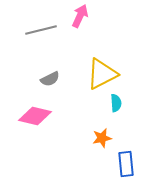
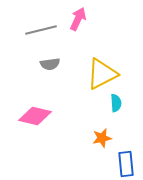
pink arrow: moved 2 px left, 3 px down
gray semicircle: moved 15 px up; rotated 18 degrees clockwise
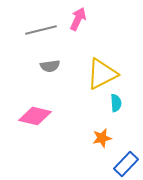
gray semicircle: moved 2 px down
blue rectangle: rotated 50 degrees clockwise
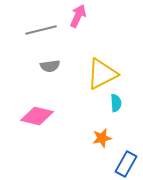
pink arrow: moved 3 px up
pink diamond: moved 2 px right
blue rectangle: rotated 15 degrees counterclockwise
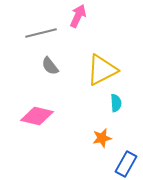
gray line: moved 3 px down
gray semicircle: rotated 60 degrees clockwise
yellow triangle: moved 4 px up
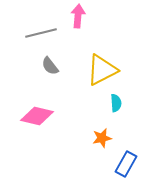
pink arrow: rotated 20 degrees counterclockwise
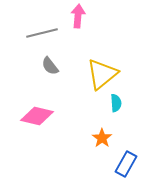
gray line: moved 1 px right
yellow triangle: moved 4 px down; rotated 12 degrees counterclockwise
orange star: rotated 24 degrees counterclockwise
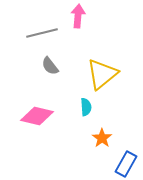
cyan semicircle: moved 30 px left, 4 px down
